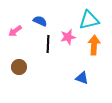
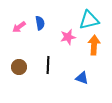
blue semicircle: moved 2 px down; rotated 56 degrees clockwise
pink arrow: moved 4 px right, 4 px up
black line: moved 21 px down
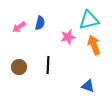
blue semicircle: rotated 24 degrees clockwise
orange arrow: rotated 24 degrees counterclockwise
blue triangle: moved 6 px right, 8 px down
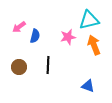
blue semicircle: moved 5 px left, 13 px down
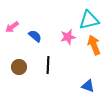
pink arrow: moved 7 px left
blue semicircle: rotated 64 degrees counterclockwise
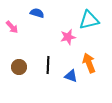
pink arrow: rotated 96 degrees counterclockwise
blue semicircle: moved 2 px right, 23 px up; rotated 24 degrees counterclockwise
orange arrow: moved 5 px left, 18 px down
blue triangle: moved 17 px left, 10 px up
